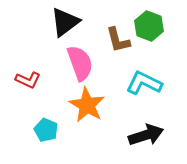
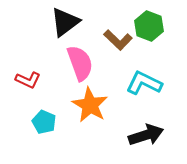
brown L-shape: rotated 32 degrees counterclockwise
orange star: moved 3 px right
cyan pentagon: moved 2 px left, 8 px up
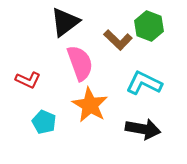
black arrow: moved 3 px left, 6 px up; rotated 28 degrees clockwise
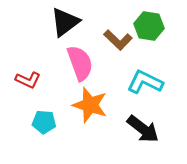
green hexagon: rotated 12 degrees counterclockwise
cyan L-shape: moved 1 px right, 1 px up
orange star: rotated 12 degrees counterclockwise
cyan pentagon: rotated 20 degrees counterclockwise
black arrow: rotated 28 degrees clockwise
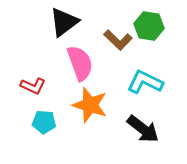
black triangle: moved 1 px left
red L-shape: moved 5 px right, 6 px down
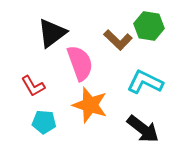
black triangle: moved 12 px left, 11 px down
red L-shape: rotated 35 degrees clockwise
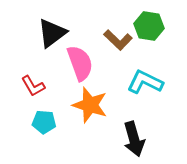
black arrow: moved 9 px left, 10 px down; rotated 36 degrees clockwise
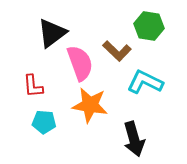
brown L-shape: moved 1 px left, 11 px down
red L-shape: rotated 25 degrees clockwise
orange star: rotated 9 degrees counterclockwise
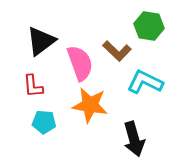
black triangle: moved 11 px left, 8 px down
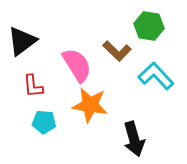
black triangle: moved 19 px left
pink semicircle: moved 3 px left, 2 px down; rotated 12 degrees counterclockwise
cyan L-shape: moved 11 px right, 6 px up; rotated 21 degrees clockwise
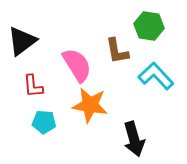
brown L-shape: rotated 36 degrees clockwise
